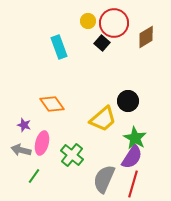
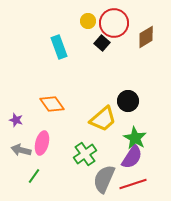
purple star: moved 8 px left, 5 px up
green cross: moved 13 px right, 1 px up; rotated 15 degrees clockwise
red line: rotated 56 degrees clockwise
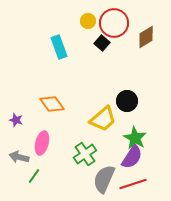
black circle: moved 1 px left
gray arrow: moved 2 px left, 7 px down
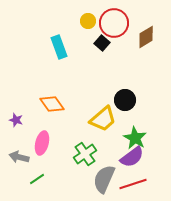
black circle: moved 2 px left, 1 px up
purple semicircle: rotated 20 degrees clockwise
green line: moved 3 px right, 3 px down; rotated 21 degrees clockwise
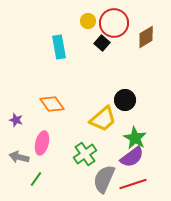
cyan rectangle: rotated 10 degrees clockwise
green line: moved 1 px left; rotated 21 degrees counterclockwise
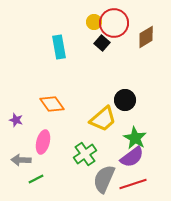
yellow circle: moved 6 px right, 1 px down
pink ellipse: moved 1 px right, 1 px up
gray arrow: moved 2 px right, 3 px down; rotated 12 degrees counterclockwise
green line: rotated 28 degrees clockwise
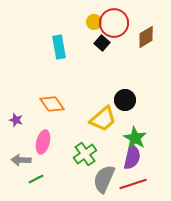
purple semicircle: rotated 40 degrees counterclockwise
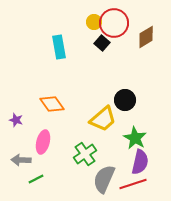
purple semicircle: moved 8 px right, 5 px down
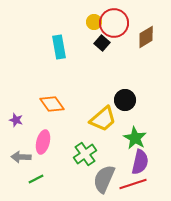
gray arrow: moved 3 px up
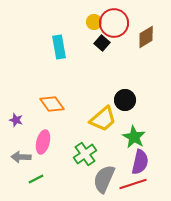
green star: moved 1 px left, 1 px up
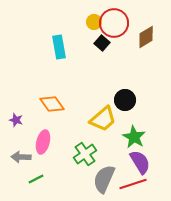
purple semicircle: rotated 45 degrees counterclockwise
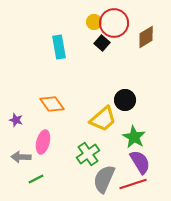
green cross: moved 3 px right
